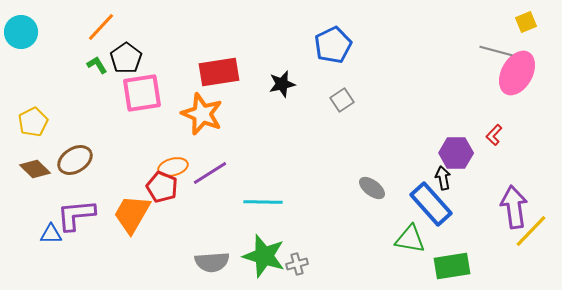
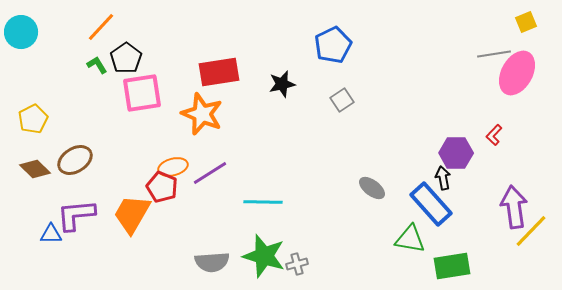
gray line: moved 2 px left, 3 px down; rotated 24 degrees counterclockwise
yellow pentagon: moved 3 px up
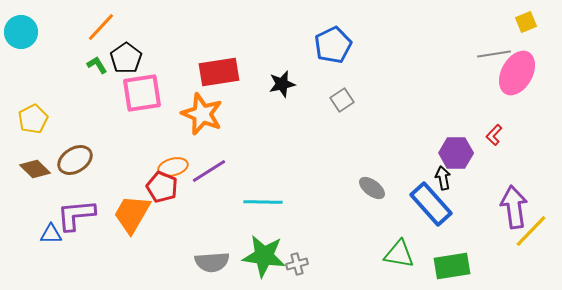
purple line: moved 1 px left, 2 px up
green triangle: moved 11 px left, 15 px down
green star: rotated 9 degrees counterclockwise
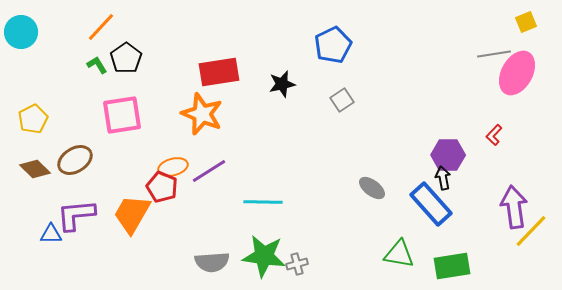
pink square: moved 20 px left, 22 px down
purple hexagon: moved 8 px left, 2 px down
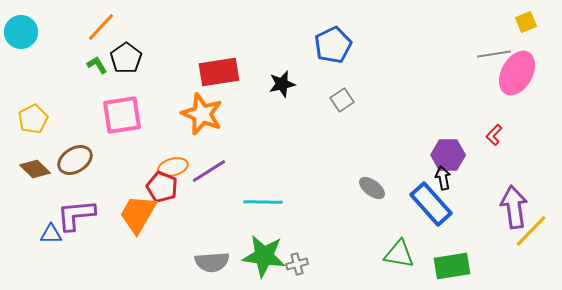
orange trapezoid: moved 6 px right
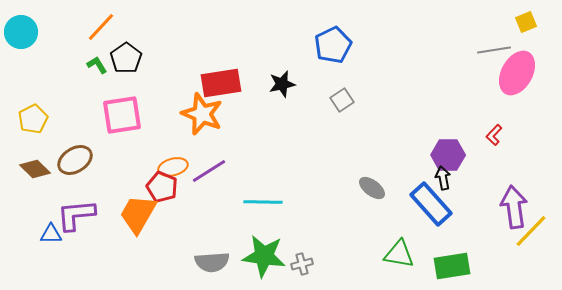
gray line: moved 4 px up
red rectangle: moved 2 px right, 11 px down
gray cross: moved 5 px right
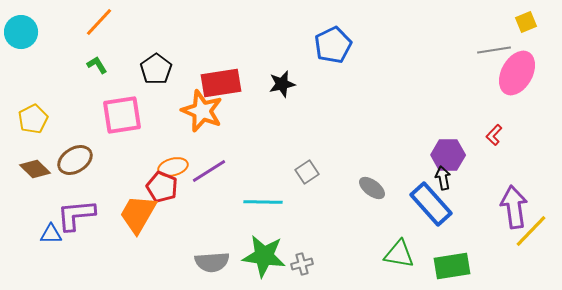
orange line: moved 2 px left, 5 px up
black pentagon: moved 30 px right, 11 px down
gray square: moved 35 px left, 72 px down
orange star: moved 3 px up
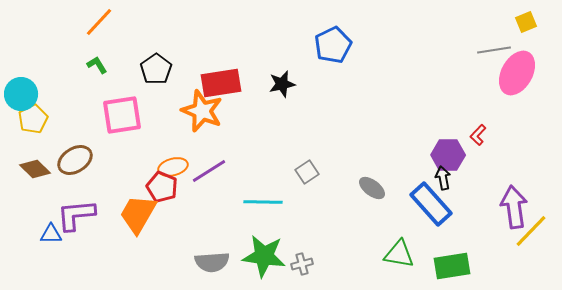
cyan circle: moved 62 px down
red L-shape: moved 16 px left
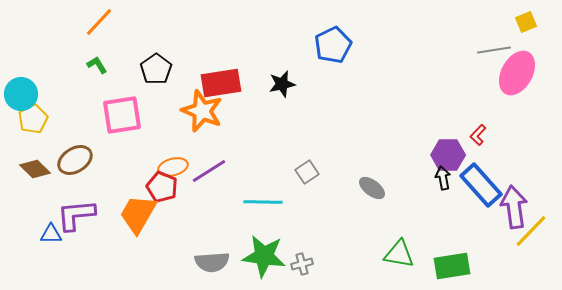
blue rectangle: moved 50 px right, 19 px up
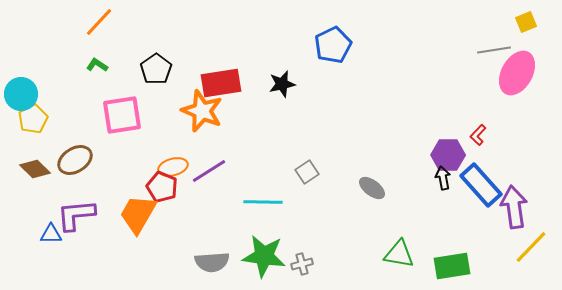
green L-shape: rotated 25 degrees counterclockwise
yellow line: moved 16 px down
